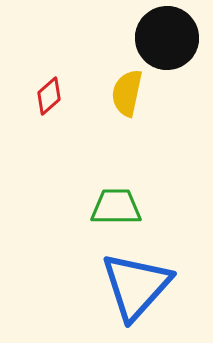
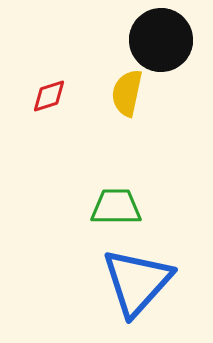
black circle: moved 6 px left, 2 px down
red diamond: rotated 24 degrees clockwise
blue triangle: moved 1 px right, 4 px up
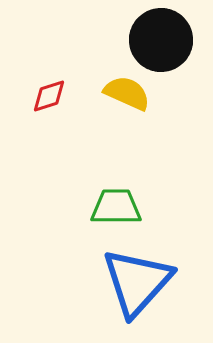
yellow semicircle: rotated 102 degrees clockwise
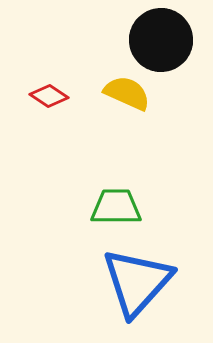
red diamond: rotated 51 degrees clockwise
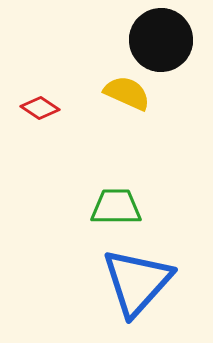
red diamond: moved 9 px left, 12 px down
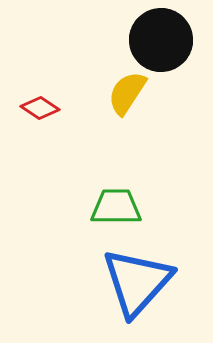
yellow semicircle: rotated 81 degrees counterclockwise
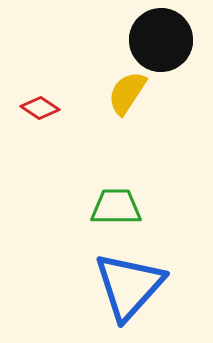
blue triangle: moved 8 px left, 4 px down
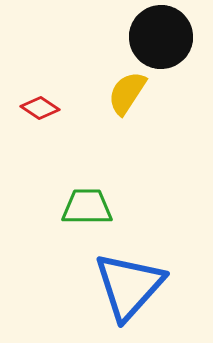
black circle: moved 3 px up
green trapezoid: moved 29 px left
